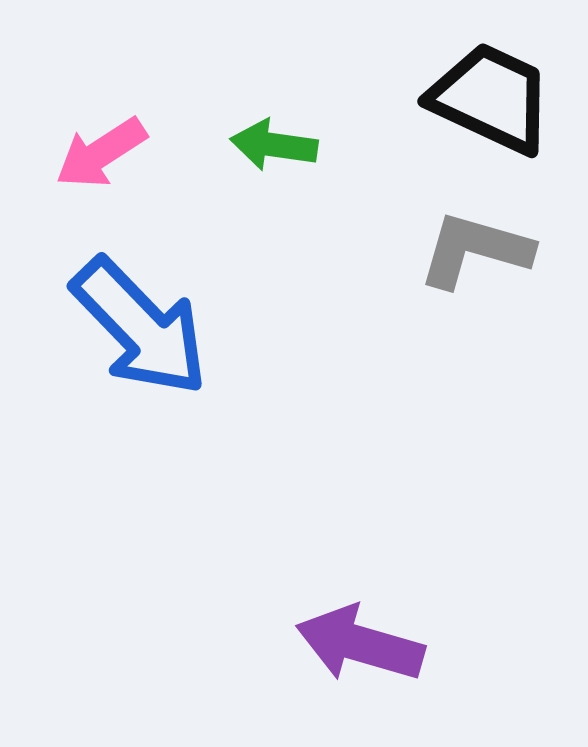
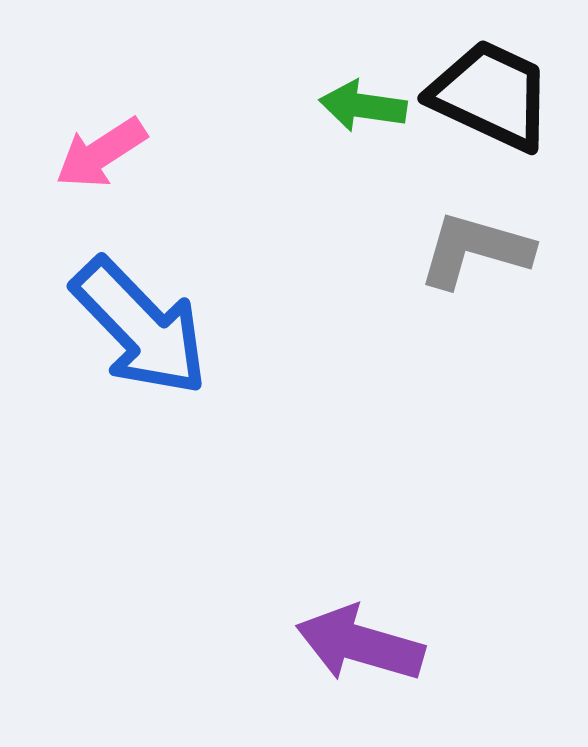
black trapezoid: moved 3 px up
green arrow: moved 89 px right, 39 px up
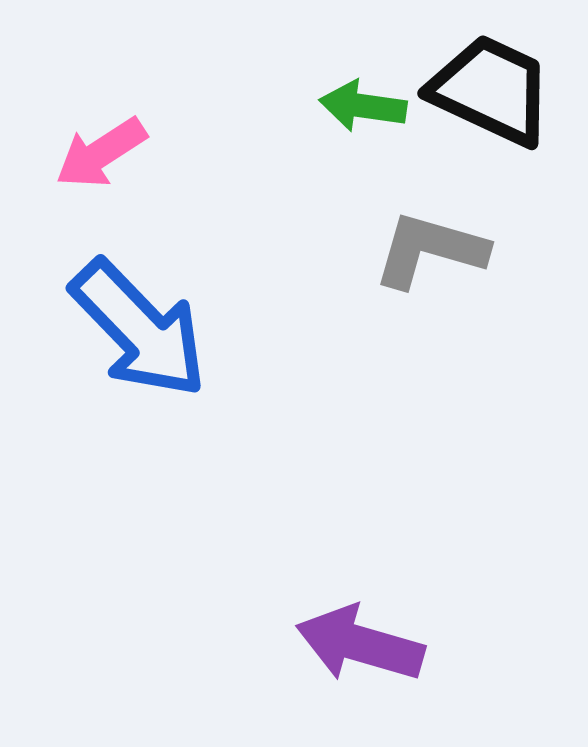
black trapezoid: moved 5 px up
gray L-shape: moved 45 px left
blue arrow: moved 1 px left, 2 px down
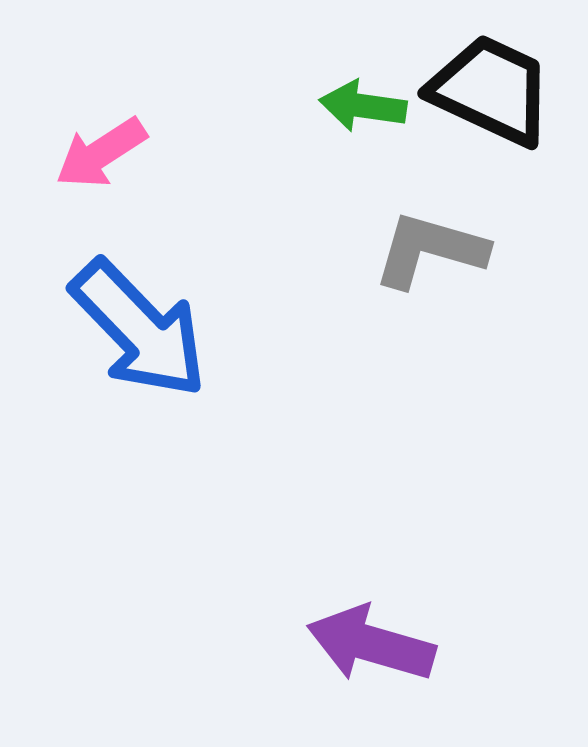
purple arrow: moved 11 px right
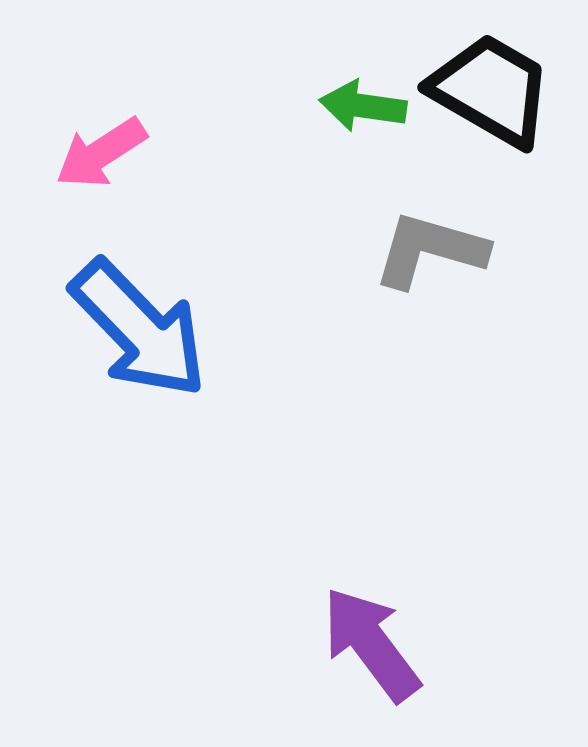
black trapezoid: rotated 5 degrees clockwise
purple arrow: rotated 37 degrees clockwise
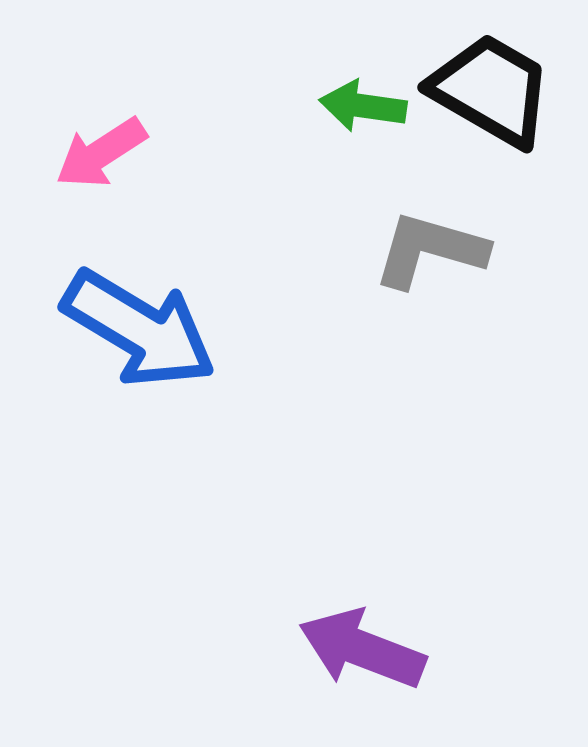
blue arrow: rotated 15 degrees counterclockwise
purple arrow: moved 9 px left, 5 px down; rotated 32 degrees counterclockwise
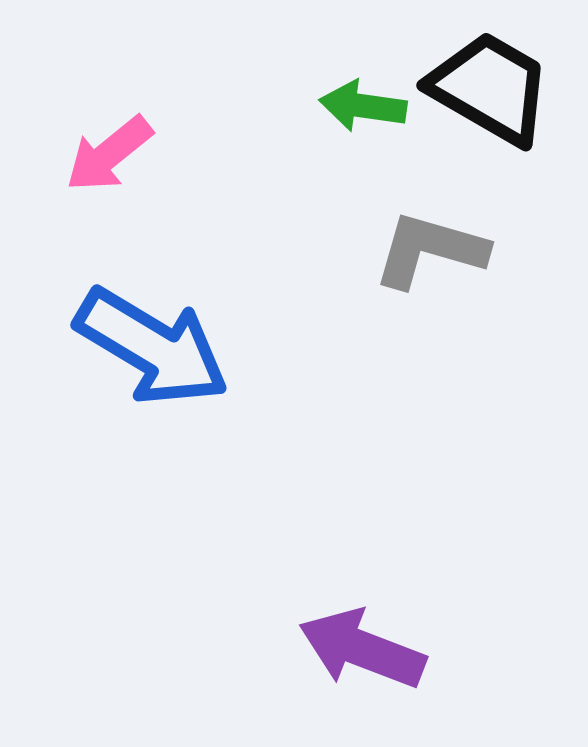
black trapezoid: moved 1 px left, 2 px up
pink arrow: moved 8 px right, 1 px down; rotated 6 degrees counterclockwise
blue arrow: moved 13 px right, 18 px down
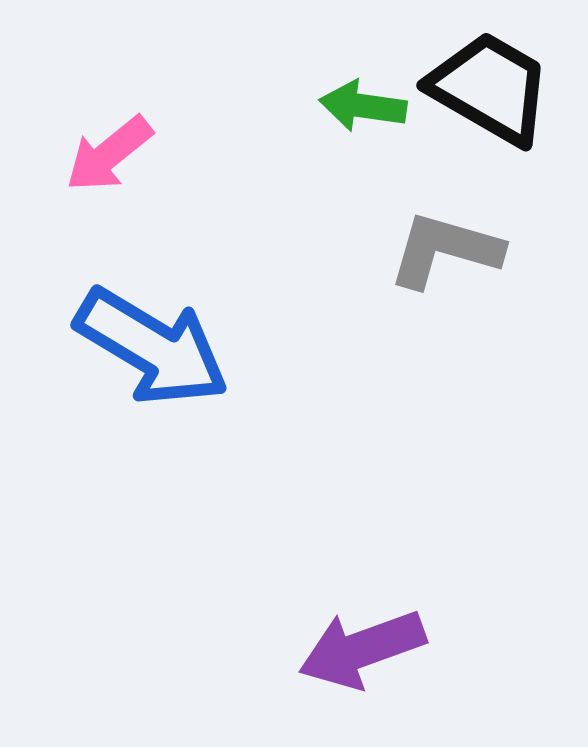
gray L-shape: moved 15 px right
purple arrow: rotated 41 degrees counterclockwise
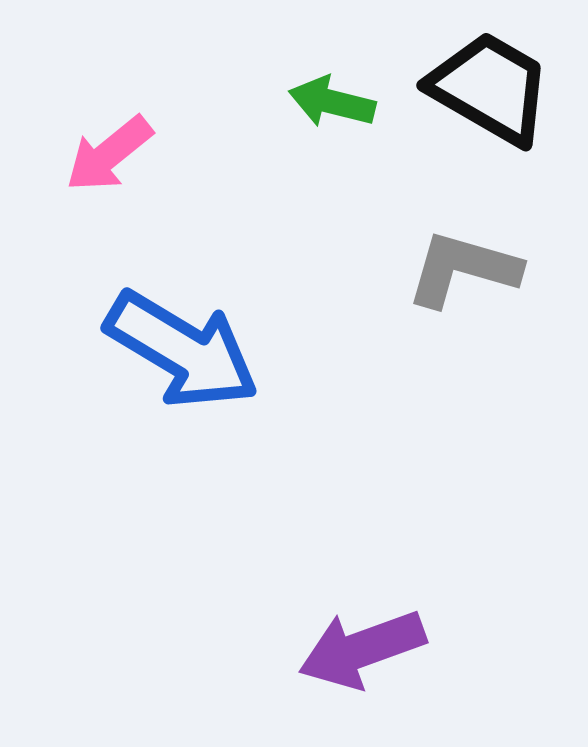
green arrow: moved 31 px left, 4 px up; rotated 6 degrees clockwise
gray L-shape: moved 18 px right, 19 px down
blue arrow: moved 30 px right, 3 px down
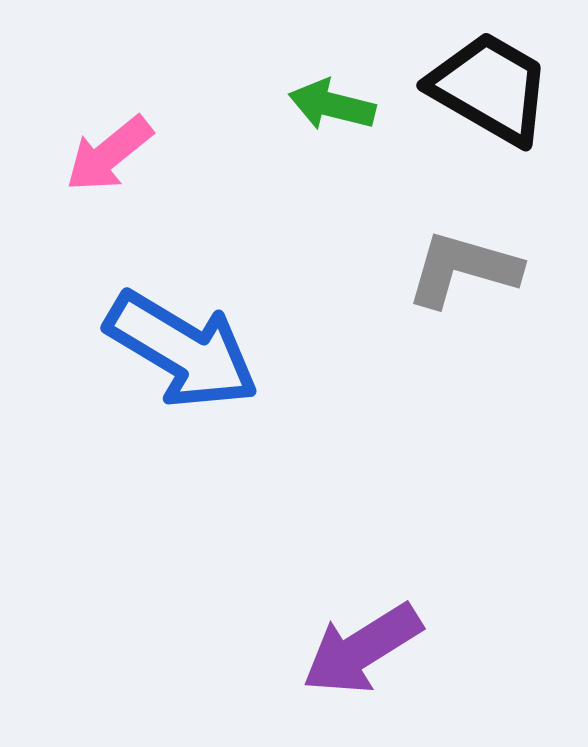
green arrow: moved 3 px down
purple arrow: rotated 12 degrees counterclockwise
